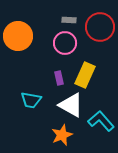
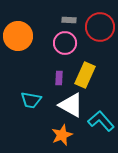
purple rectangle: rotated 16 degrees clockwise
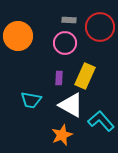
yellow rectangle: moved 1 px down
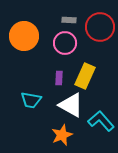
orange circle: moved 6 px right
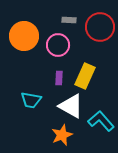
pink circle: moved 7 px left, 2 px down
white triangle: moved 1 px down
